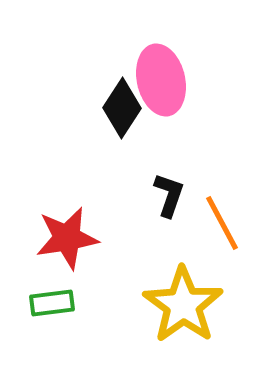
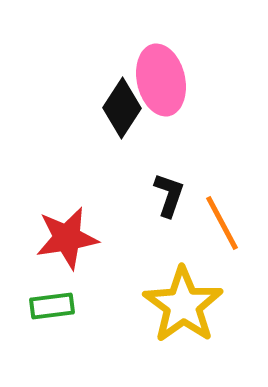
green rectangle: moved 3 px down
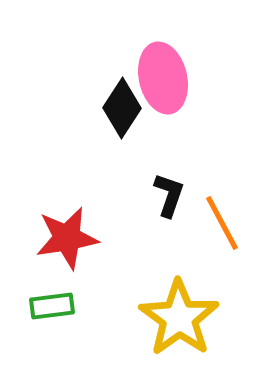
pink ellipse: moved 2 px right, 2 px up
yellow star: moved 4 px left, 13 px down
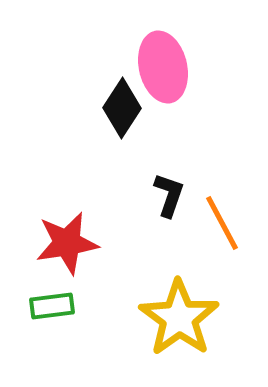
pink ellipse: moved 11 px up
red star: moved 5 px down
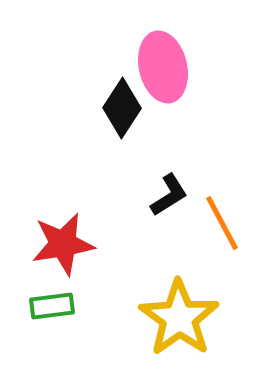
black L-shape: rotated 39 degrees clockwise
red star: moved 4 px left, 1 px down
